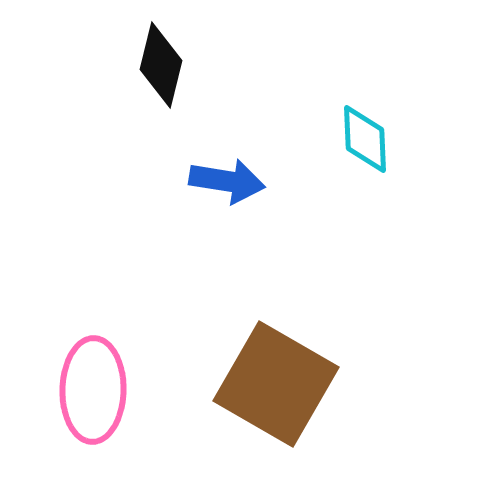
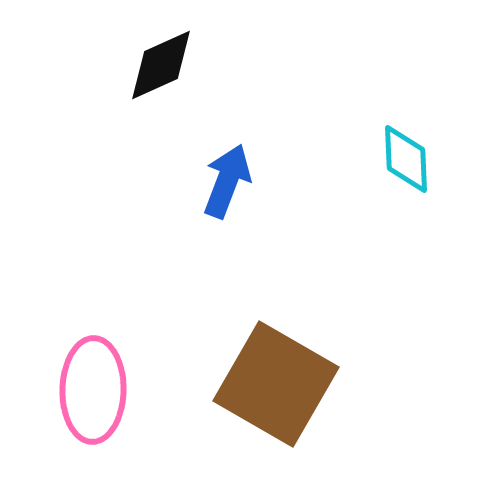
black diamond: rotated 52 degrees clockwise
cyan diamond: moved 41 px right, 20 px down
blue arrow: rotated 78 degrees counterclockwise
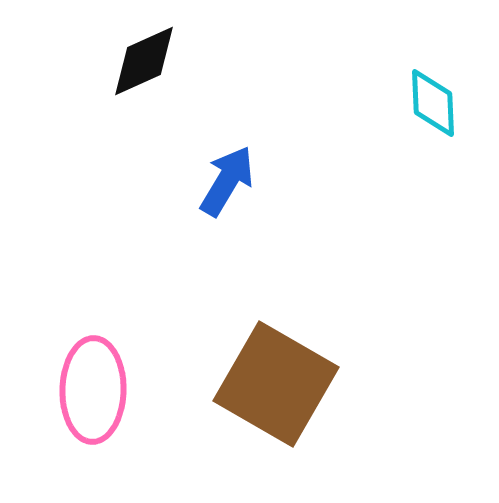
black diamond: moved 17 px left, 4 px up
cyan diamond: moved 27 px right, 56 px up
blue arrow: rotated 10 degrees clockwise
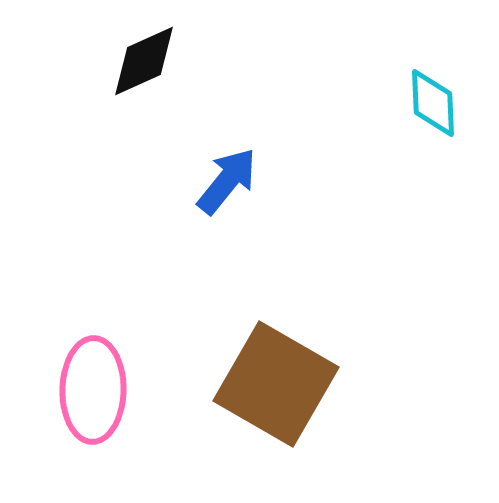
blue arrow: rotated 8 degrees clockwise
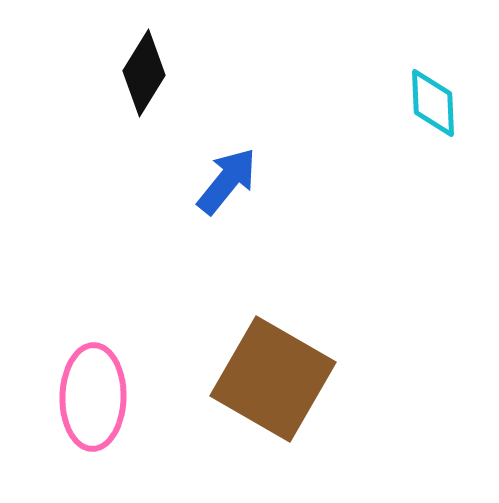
black diamond: moved 12 px down; rotated 34 degrees counterclockwise
brown square: moved 3 px left, 5 px up
pink ellipse: moved 7 px down
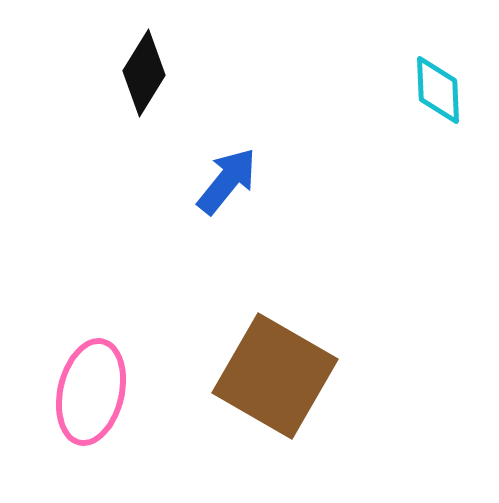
cyan diamond: moved 5 px right, 13 px up
brown square: moved 2 px right, 3 px up
pink ellipse: moved 2 px left, 5 px up; rotated 12 degrees clockwise
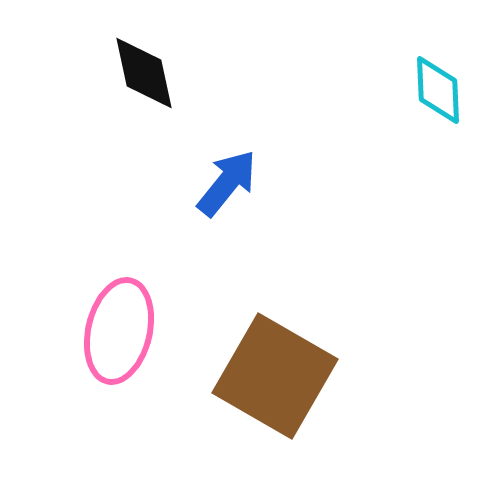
black diamond: rotated 44 degrees counterclockwise
blue arrow: moved 2 px down
pink ellipse: moved 28 px right, 61 px up
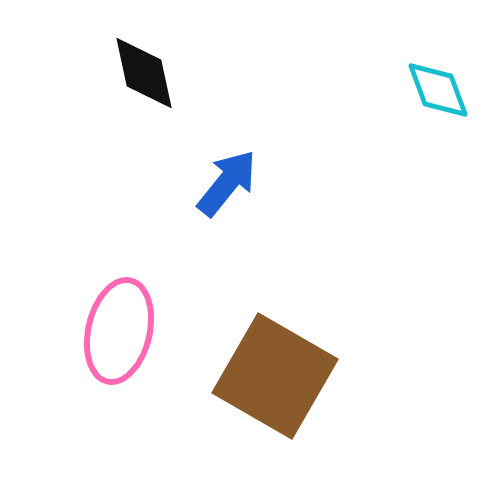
cyan diamond: rotated 18 degrees counterclockwise
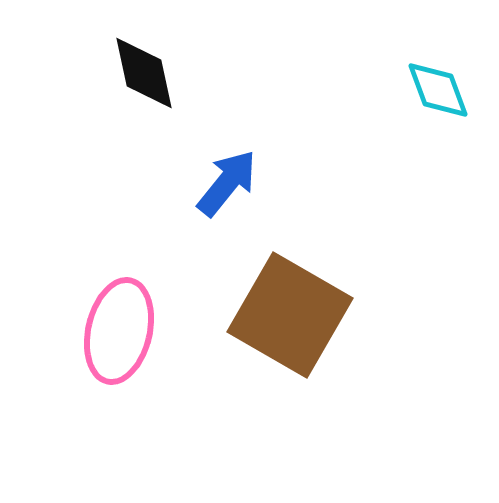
brown square: moved 15 px right, 61 px up
